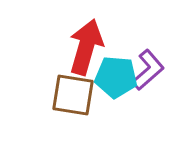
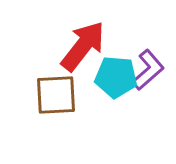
red arrow: moved 3 px left, 1 px up; rotated 22 degrees clockwise
brown square: moved 17 px left; rotated 12 degrees counterclockwise
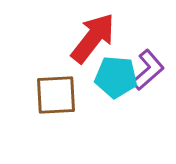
red arrow: moved 10 px right, 8 px up
